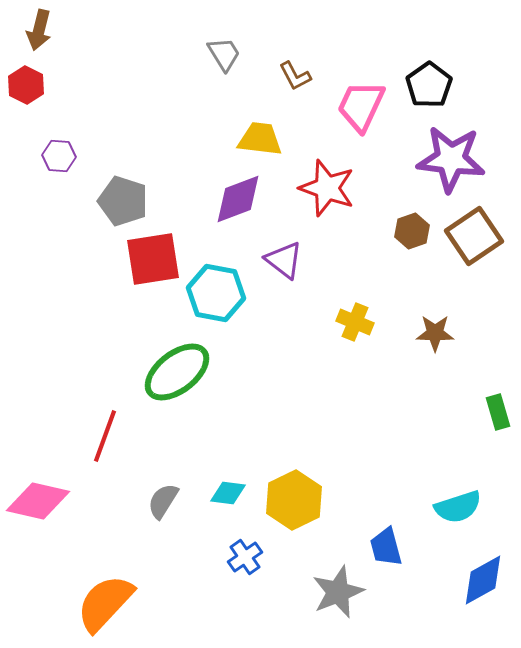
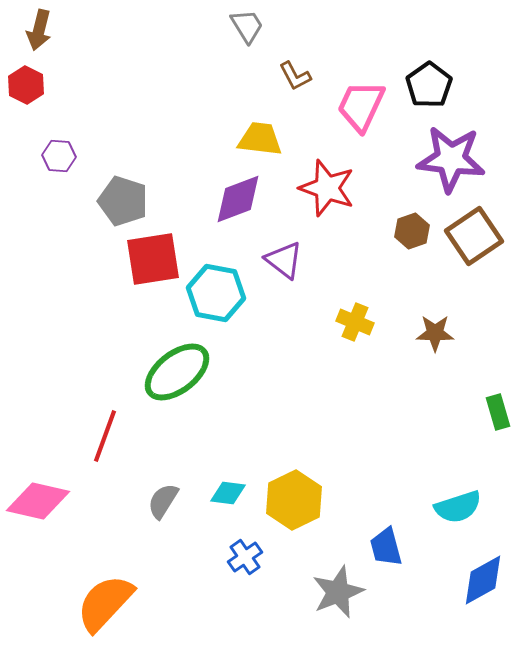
gray trapezoid: moved 23 px right, 28 px up
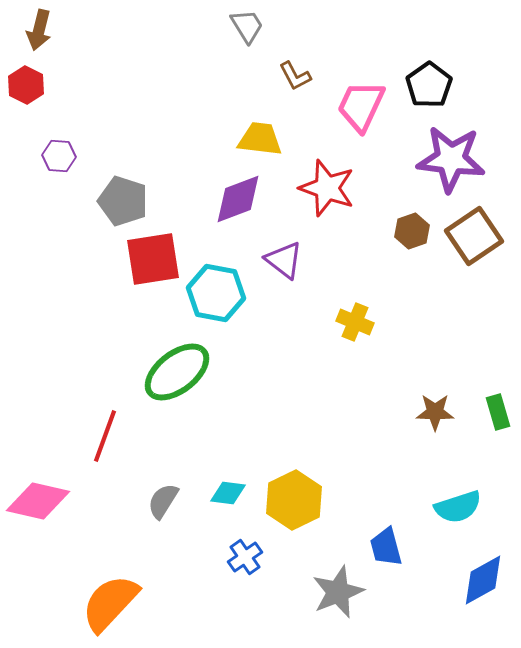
brown star: moved 79 px down
orange semicircle: moved 5 px right
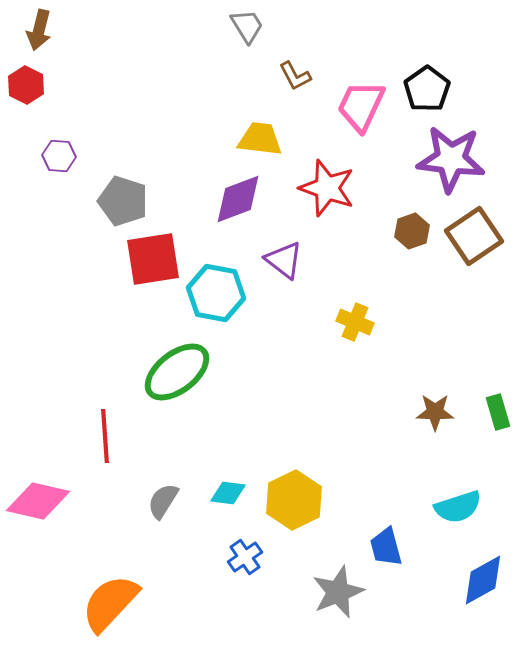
black pentagon: moved 2 px left, 4 px down
red line: rotated 24 degrees counterclockwise
